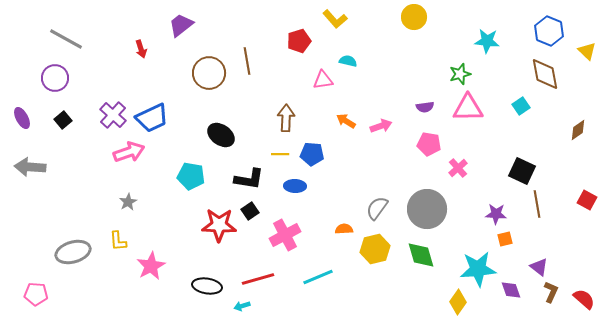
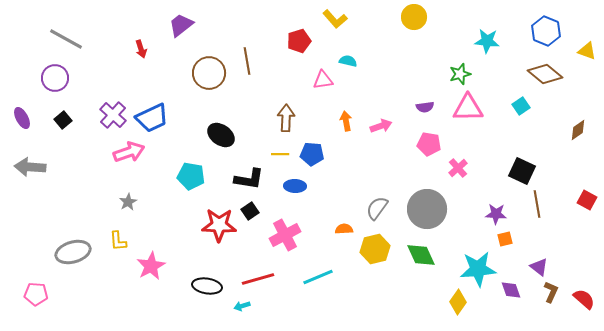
blue hexagon at (549, 31): moved 3 px left
yellow triangle at (587, 51): rotated 24 degrees counterclockwise
brown diamond at (545, 74): rotated 40 degrees counterclockwise
orange arrow at (346, 121): rotated 48 degrees clockwise
green diamond at (421, 255): rotated 8 degrees counterclockwise
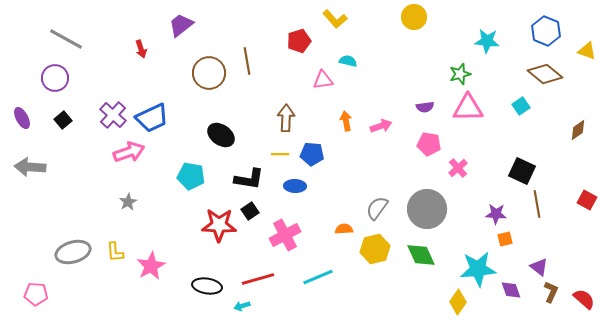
yellow L-shape at (118, 241): moved 3 px left, 11 px down
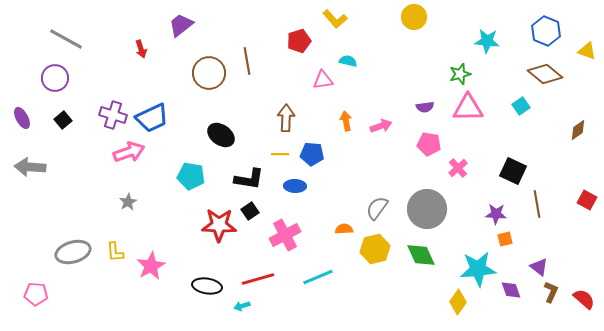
purple cross at (113, 115): rotated 24 degrees counterclockwise
black square at (522, 171): moved 9 px left
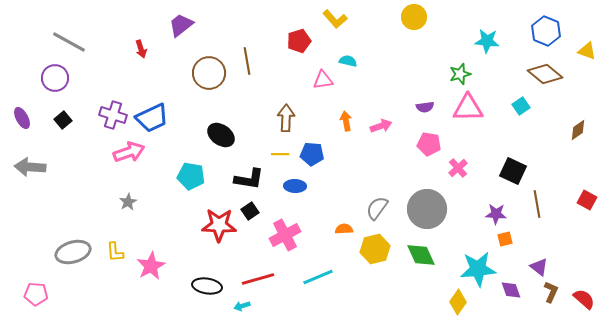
gray line at (66, 39): moved 3 px right, 3 px down
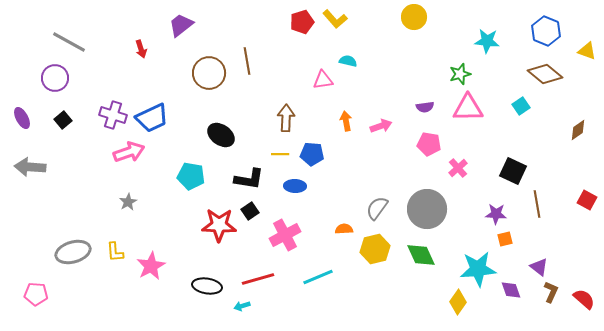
red pentagon at (299, 41): moved 3 px right, 19 px up
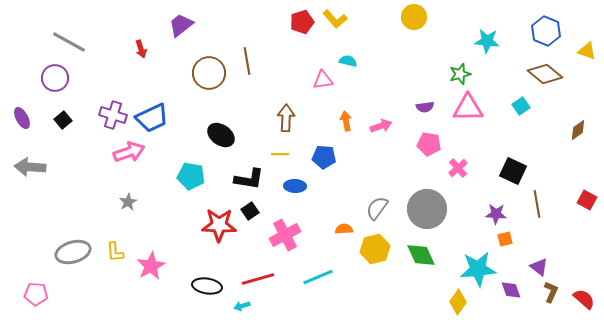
blue pentagon at (312, 154): moved 12 px right, 3 px down
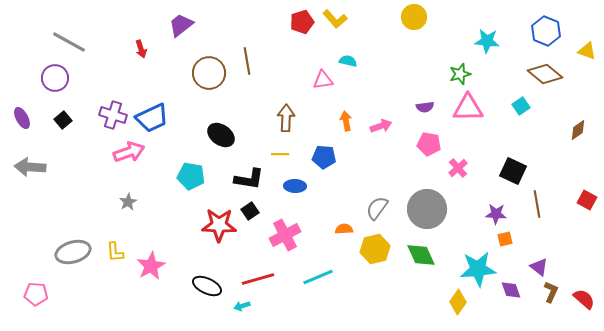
black ellipse at (207, 286): rotated 16 degrees clockwise
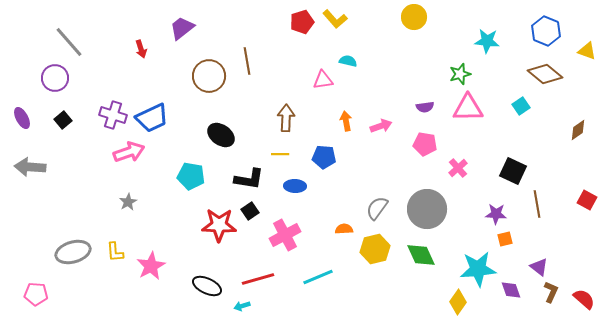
purple trapezoid at (181, 25): moved 1 px right, 3 px down
gray line at (69, 42): rotated 20 degrees clockwise
brown circle at (209, 73): moved 3 px down
pink pentagon at (429, 144): moved 4 px left
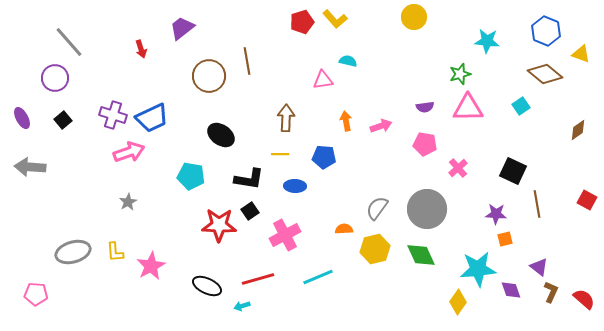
yellow triangle at (587, 51): moved 6 px left, 3 px down
